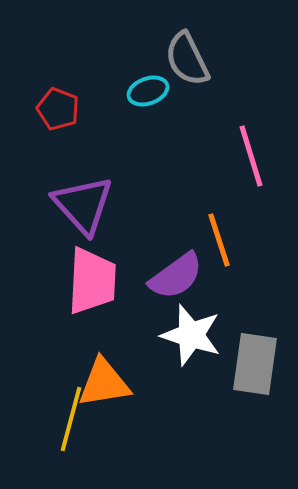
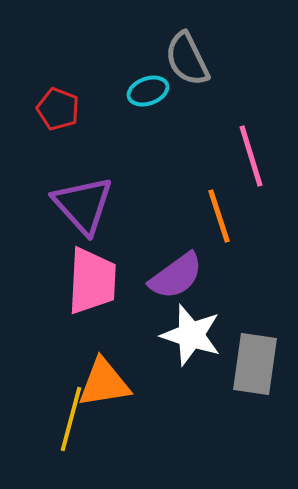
orange line: moved 24 px up
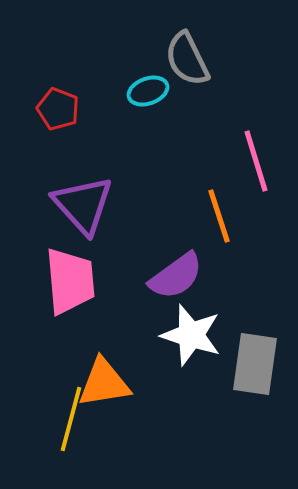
pink line: moved 5 px right, 5 px down
pink trapezoid: moved 22 px left; rotated 8 degrees counterclockwise
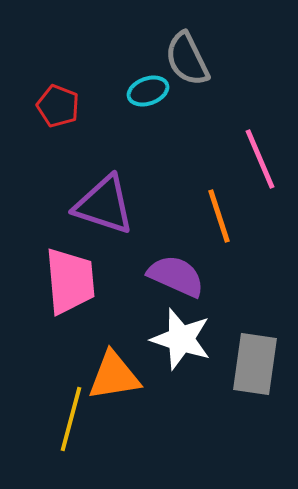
red pentagon: moved 3 px up
pink line: moved 4 px right, 2 px up; rotated 6 degrees counterclockwise
purple triangle: moved 21 px right; rotated 30 degrees counterclockwise
purple semicircle: rotated 120 degrees counterclockwise
white star: moved 10 px left, 4 px down
orange triangle: moved 10 px right, 7 px up
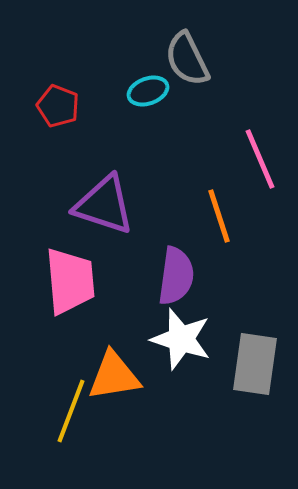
purple semicircle: rotated 74 degrees clockwise
yellow line: moved 8 px up; rotated 6 degrees clockwise
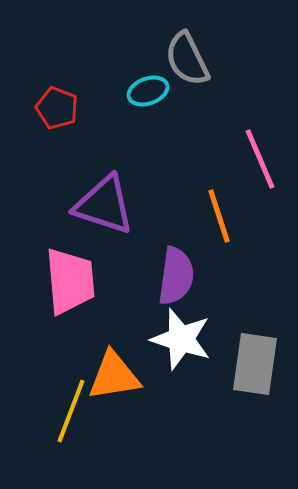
red pentagon: moved 1 px left, 2 px down
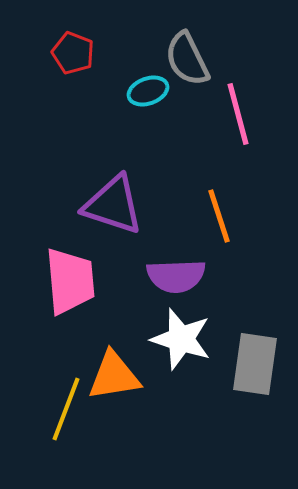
red pentagon: moved 16 px right, 55 px up
pink line: moved 22 px left, 45 px up; rotated 8 degrees clockwise
purple triangle: moved 9 px right
purple semicircle: rotated 80 degrees clockwise
yellow line: moved 5 px left, 2 px up
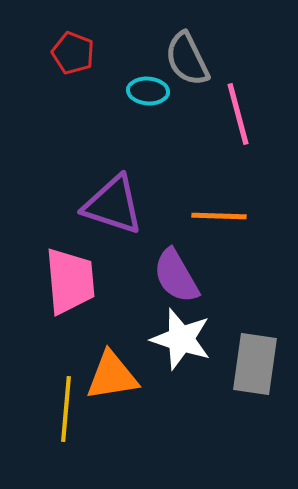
cyan ellipse: rotated 24 degrees clockwise
orange line: rotated 70 degrees counterclockwise
purple semicircle: rotated 62 degrees clockwise
orange triangle: moved 2 px left
yellow line: rotated 16 degrees counterclockwise
